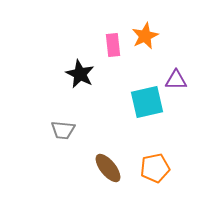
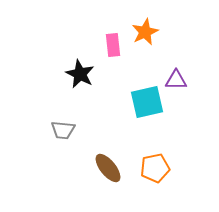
orange star: moved 4 px up
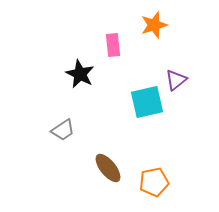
orange star: moved 9 px right, 7 px up; rotated 8 degrees clockwise
purple triangle: rotated 40 degrees counterclockwise
gray trapezoid: rotated 40 degrees counterclockwise
orange pentagon: moved 1 px left, 14 px down
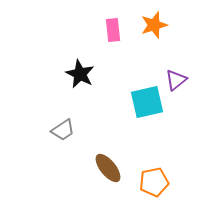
pink rectangle: moved 15 px up
